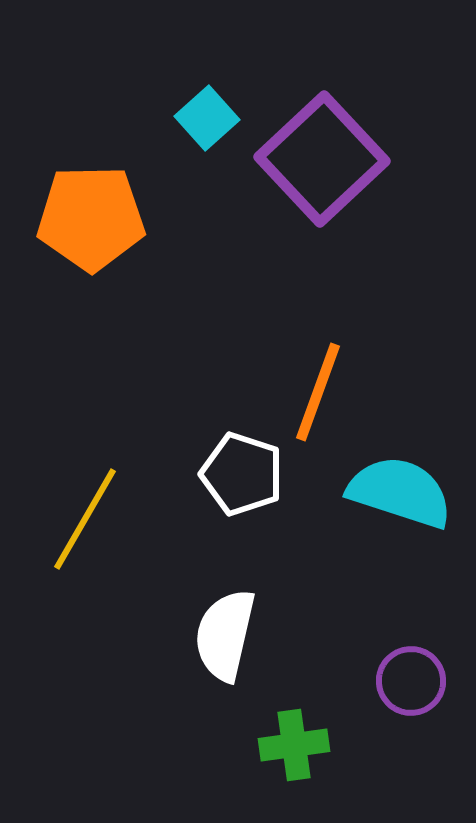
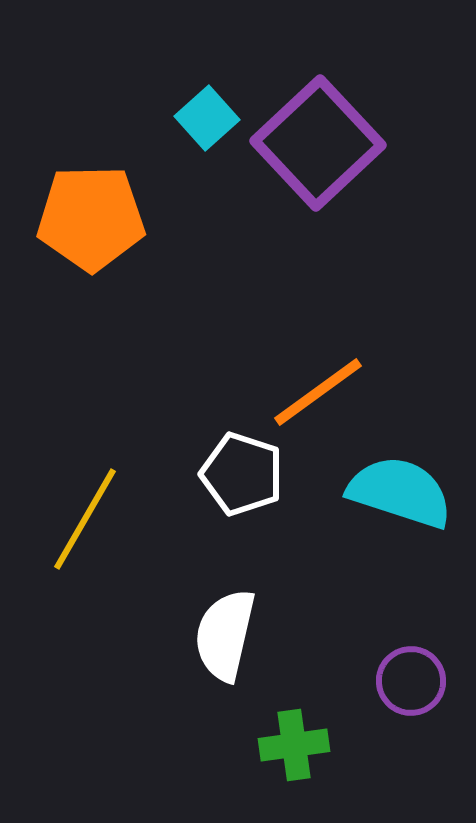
purple square: moved 4 px left, 16 px up
orange line: rotated 34 degrees clockwise
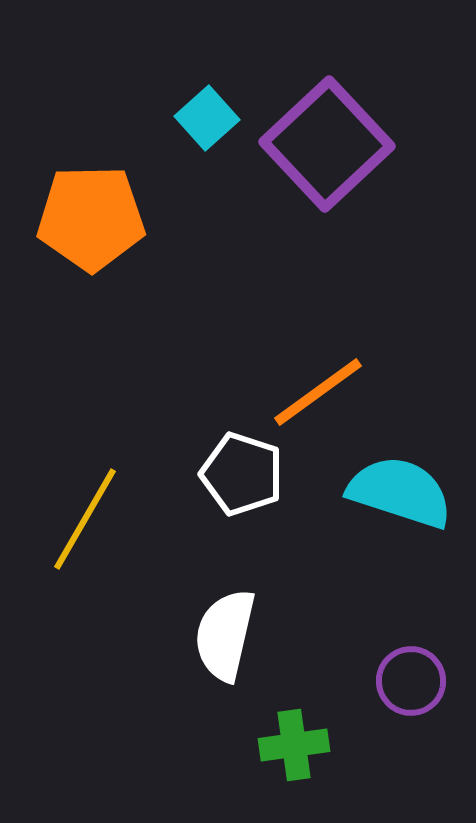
purple square: moved 9 px right, 1 px down
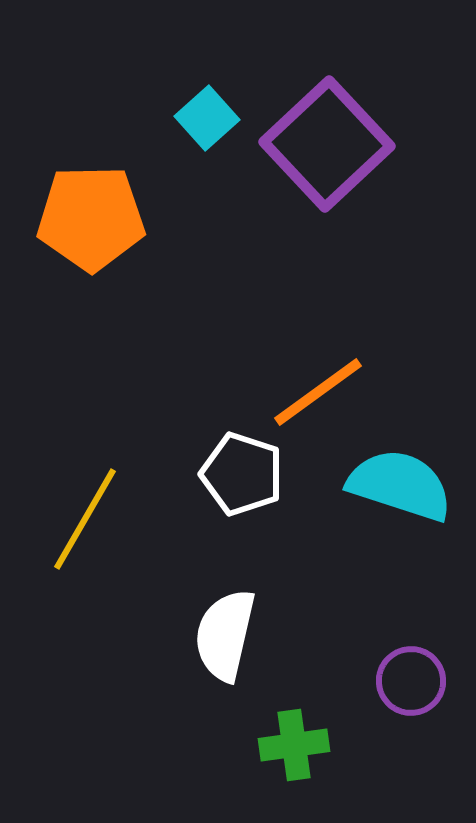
cyan semicircle: moved 7 px up
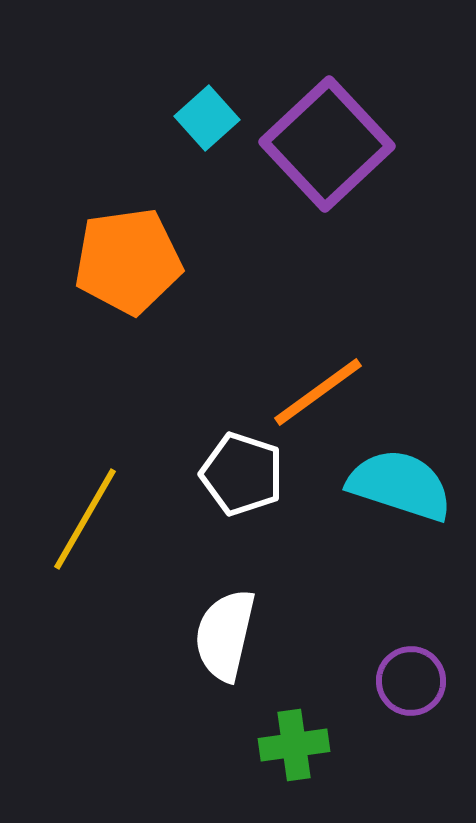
orange pentagon: moved 37 px right, 43 px down; rotated 7 degrees counterclockwise
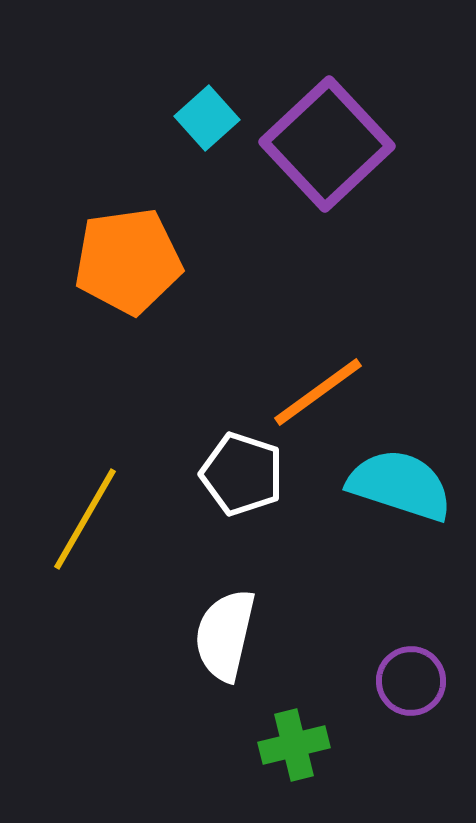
green cross: rotated 6 degrees counterclockwise
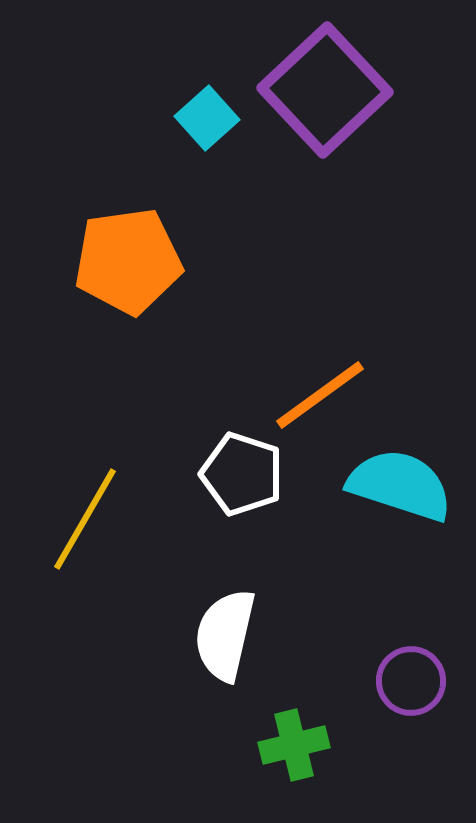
purple square: moved 2 px left, 54 px up
orange line: moved 2 px right, 3 px down
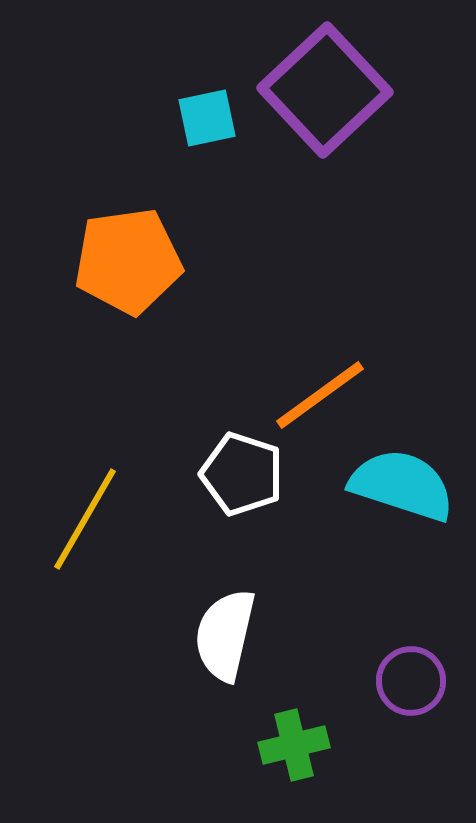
cyan square: rotated 30 degrees clockwise
cyan semicircle: moved 2 px right
